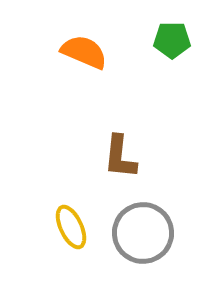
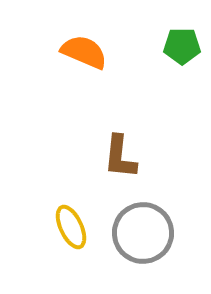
green pentagon: moved 10 px right, 6 px down
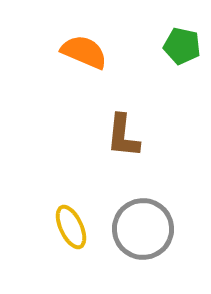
green pentagon: rotated 12 degrees clockwise
brown L-shape: moved 3 px right, 21 px up
gray circle: moved 4 px up
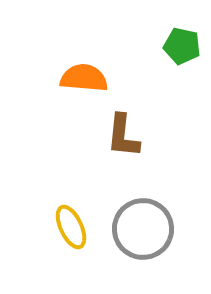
orange semicircle: moved 26 px down; rotated 18 degrees counterclockwise
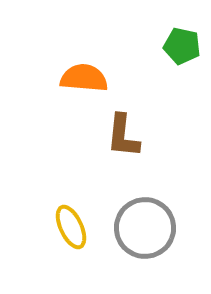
gray circle: moved 2 px right, 1 px up
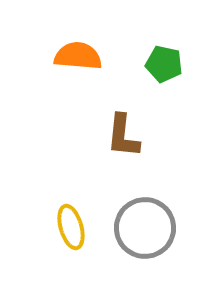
green pentagon: moved 18 px left, 18 px down
orange semicircle: moved 6 px left, 22 px up
yellow ellipse: rotated 9 degrees clockwise
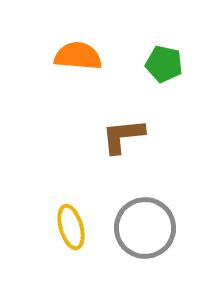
brown L-shape: rotated 78 degrees clockwise
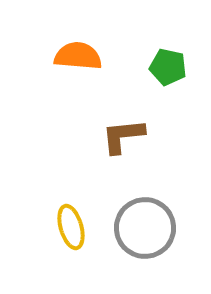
green pentagon: moved 4 px right, 3 px down
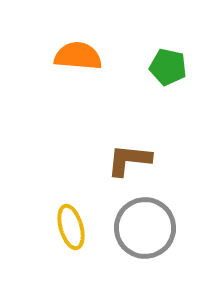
brown L-shape: moved 6 px right, 24 px down; rotated 12 degrees clockwise
